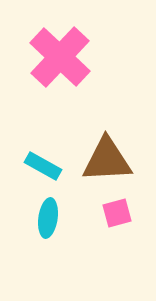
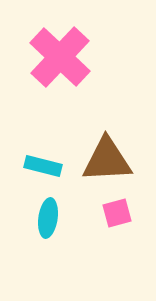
cyan rectangle: rotated 15 degrees counterclockwise
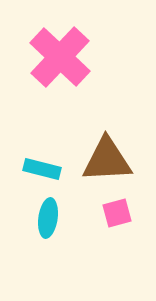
cyan rectangle: moved 1 px left, 3 px down
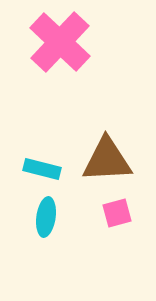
pink cross: moved 15 px up
cyan ellipse: moved 2 px left, 1 px up
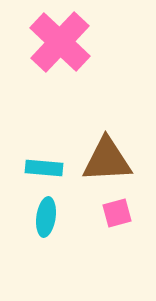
cyan rectangle: moved 2 px right, 1 px up; rotated 9 degrees counterclockwise
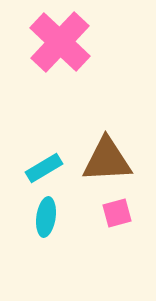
cyan rectangle: rotated 36 degrees counterclockwise
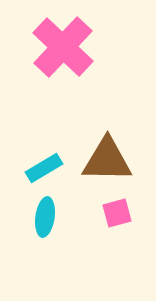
pink cross: moved 3 px right, 5 px down
brown triangle: rotated 4 degrees clockwise
cyan ellipse: moved 1 px left
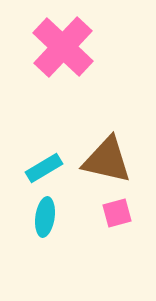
brown triangle: rotated 12 degrees clockwise
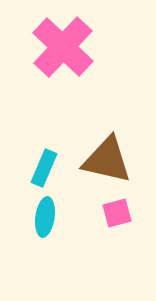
cyan rectangle: rotated 36 degrees counterclockwise
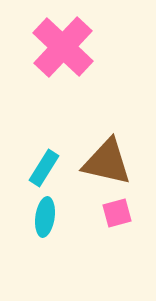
brown triangle: moved 2 px down
cyan rectangle: rotated 9 degrees clockwise
